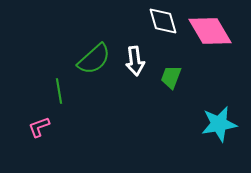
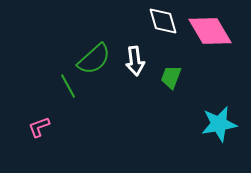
green line: moved 9 px right, 5 px up; rotated 20 degrees counterclockwise
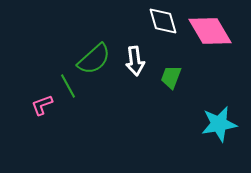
pink L-shape: moved 3 px right, 22 px up
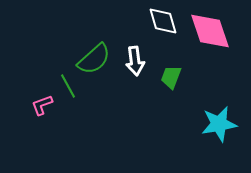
pink diamond: rotated 12 degrees clockwise
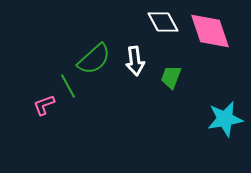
white diamond: moved 1 px down; rotated 12 degrees counterclockwise
pink L-shape: moved 2 px right
cyan star: moved 6 px right, 5 px up
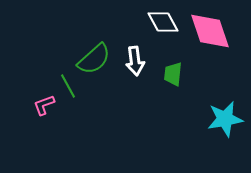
green trapezoid: moved 2 px right, 3 px up; rotated 15 degrees counterclockwise
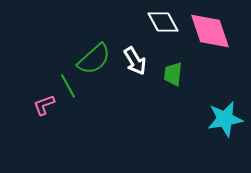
white arrow: rotated 24 degrees counterclockwise
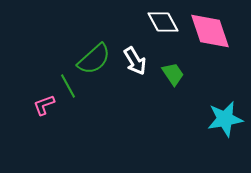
green trapezoid: rotated 140 degrees clockwise
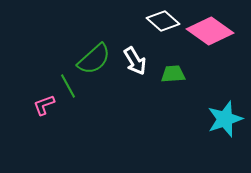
white diamond: moved 1 px up; rotated 20 degrees counterclockwise
pink diamond: rotated 36 degrees counterclockwise
green trapezoid: rotated 60 degrees counterclockwise
cyan star: rotated 9 degrees counterclockwise
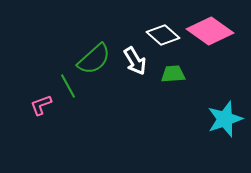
white diamond: moved 14 px down
pink L-shape: moved 3 px left
